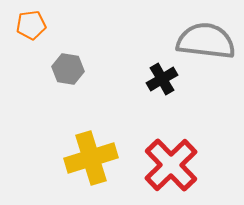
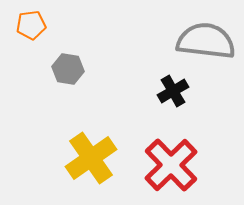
black cross: moved 11 px right, 12 px down
yellow cross: rotated 18 degrees counterclockwise
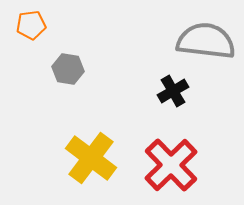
yellow cross: rotated 18 degrees counterclockwise
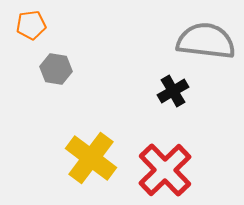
gray hexagon: moved 12 px left
red cross: moved 6 px left, 5 px down
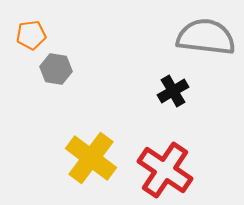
orange pentagon: moved 10 px down
gray semicircle: moved 4 px up
red cross: rotated 12 degrees counterclockwise
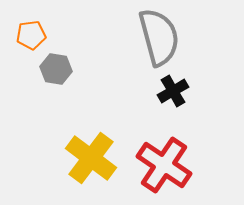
gray semicircle: moved 47 px left; rotated 68 degrees clockwise
red cross: moved 1 px left, 5 px up
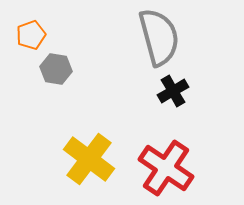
orange pentagon: rotated 12 degrees counterclockwise
yellow cross: moved 2 px left, 1 px down
red cross: moved 2 px right, 3 px down
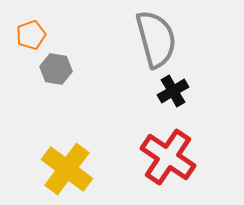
gray semicircle: moved 3 px left, 2 px down
yellow cross: moved 22 px left, 10 px down
red cross: moved 2 px right, 11 px up
